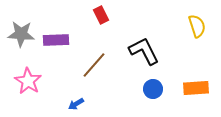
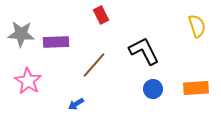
purple rectangle: moved 2 px down
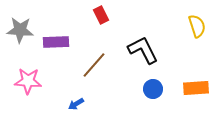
gray star: moved 1 px left, 4 px up
black L-shape: moved 1 px left, 1 px up
pink star: rotated 28 degrees counterclockwise
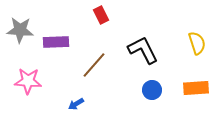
yellow semicircle: moved 17 px down
blue circle: moved 1 px left, 1 px down
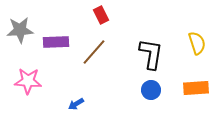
gray star: rotated 8 degrees counterclockwise
black L-shape: moved 8 px right, 4 px down; rotated 36 degrees clockwise
brown line: moved 13 px up
blue circle: moved 1 px left
